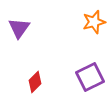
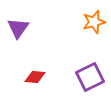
purple triangle: moved 1 px left
red diamond: moved 5 px up; rotated 50 degrees clockwise
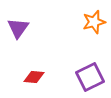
red diamond: moved 1 px left
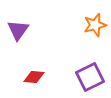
orange star: moved 1 px right, 3 px down
purple triangle: moved 2 px down
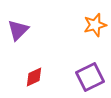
purple triangle: rotated 10 degrees clockwise
red diamond: rotated 30 degrees counterclockwise
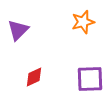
orange star: moved 12 px left, 3 px up
purple square: moved 2 px down; rotated 24 degrees clockwise
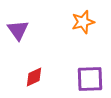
purple triangle: rotated 20 degrees counterclockwise
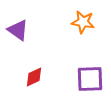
orange star: rotated 25 degrees clockwise
purple triangle: rotated 20 degrees counterclockwise
